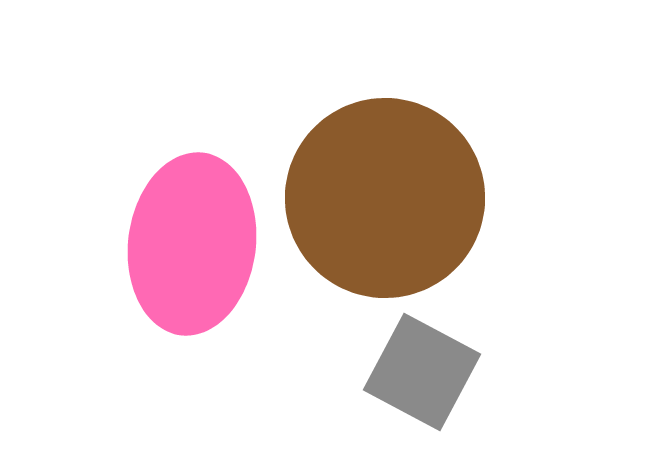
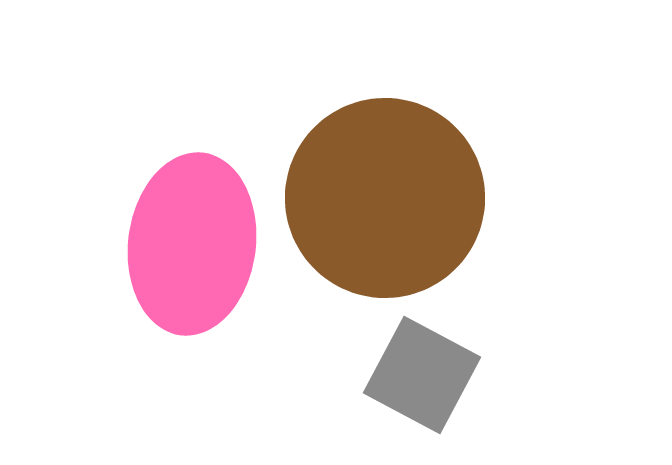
gray square: moved 3 px down
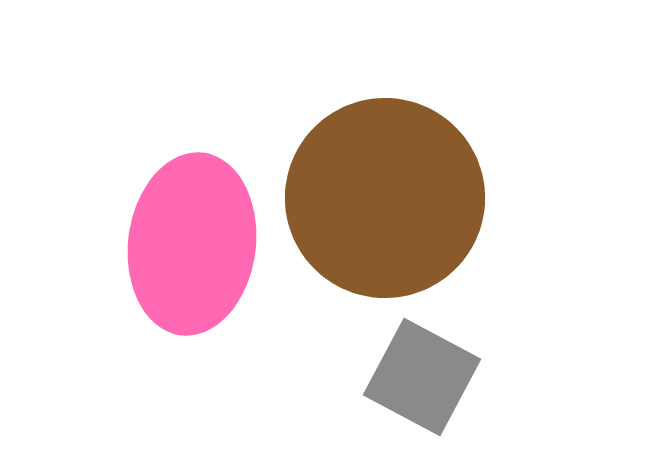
gray square: moved 2 px down
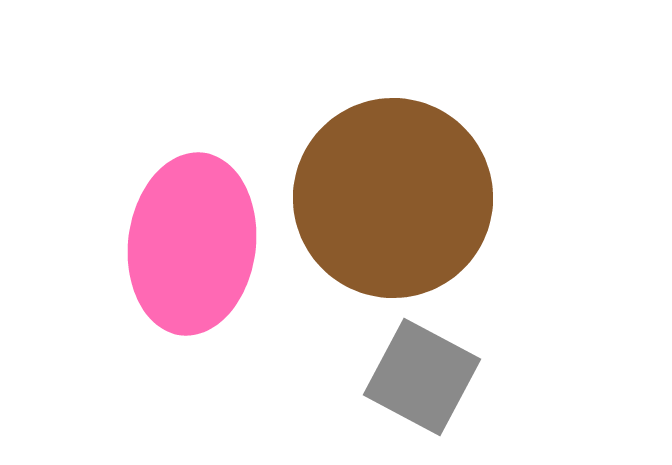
brown circle: moved 8 px right
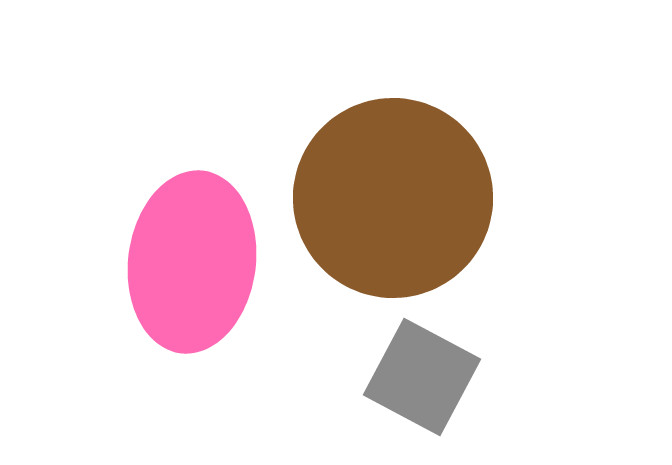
pink ellipse: moved 18 px down
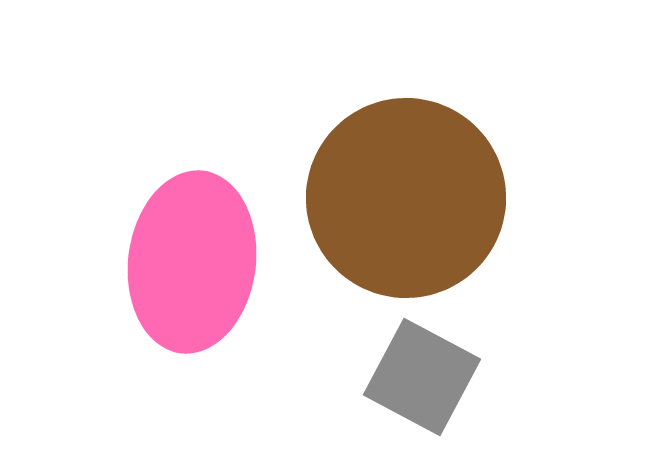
brown circle: moved 13 px right
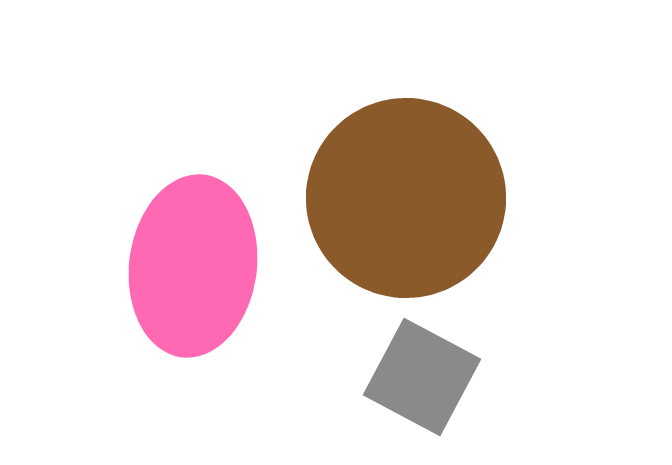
pink ellipse: moved 1 px right, 4 px down
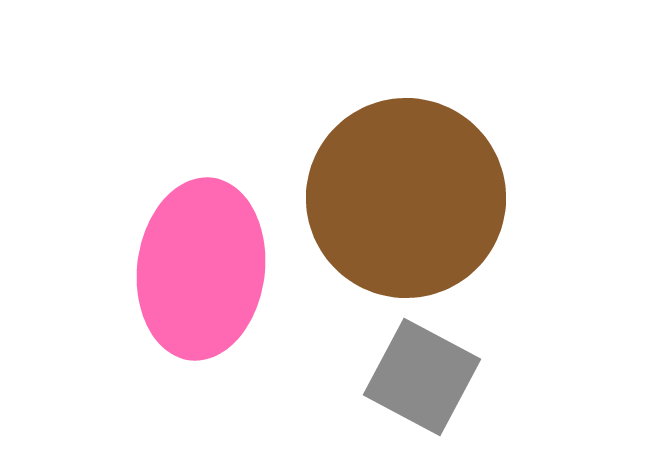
pink ellipse: moved 8 px right, 3 px down
